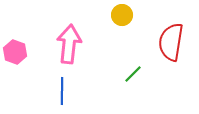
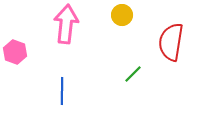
pink arrow: moved 3 px left, 20 px up
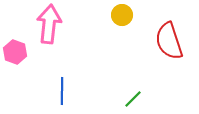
pink arrow: moved 17 px left
red semicircle: moved 2 px left, 1 px up; rotated 27 degrees counterclockwise
green line: moved 25 px down
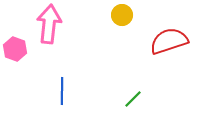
red semicircle: rotated 90 degrees clockwise
pink hexagon: moved 3 px up
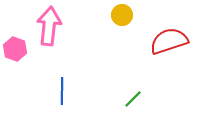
pink arrow: moved 2 px down
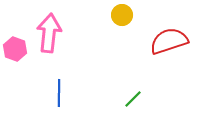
pink arrow: moved 7 px down
blue line: moved 3 px left, 2 px down
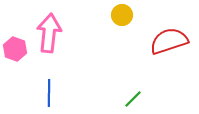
blue line: moved 10 px left
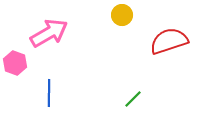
pink arrow: rotated 54 degrees clockwise
pink hexagon: moved 14 px down
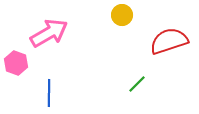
pink hexagon: moved 1 px right
green line: moved 4 px right, 15 px up
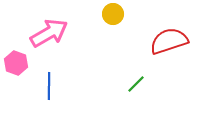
yellow circle: moved 9 px left, 1 px up
green line: moved 1 px left
blue line: moved 7 px up
